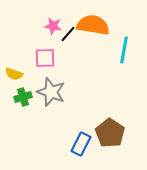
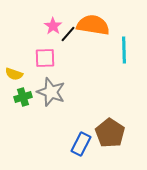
pink star: rotated 24 degrees clockwise
cyan line: rotated 12 degrees counterclockwise
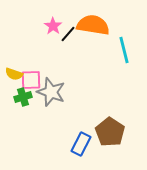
cyan line: rotated 12 degrees counterclockwise
pink square: moved 14 px left, 22 px down
brown pentagon: moved 1 px up
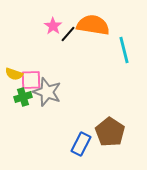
gray star: moved 4 px left
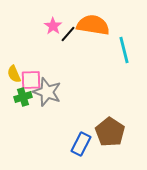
yellow semicircle: rotated 48 degrees clockwise
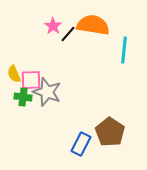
cyan line: rotated 20 degrees clockwise
green cross: rotated 24 degrees clockwise
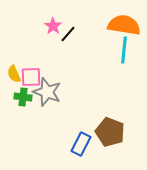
orange semicircle: moved 31 px right
pink square: moved 3 px up
brown pentagon: rotated 12 degrees counterclockwise
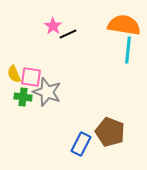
black line: rotated 24 degrees clockwise
cyan line: moved 4 px right
pink square: rotated 10 degrees clockwise
